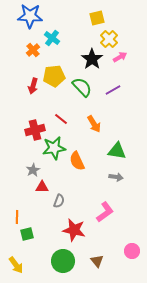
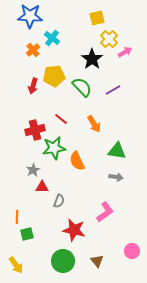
pink arrow: moved 5 px right, 5 px up
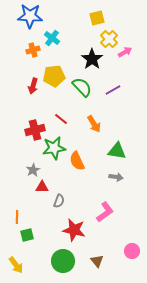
orange cross: rotated 24 degrees clockwise
green square: moved 1 px down
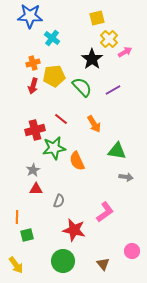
orange cross: moved 13 px down
gray arrow: moved 10 px right
red triangle: moved 6 px left, 2 px down
brown triangle: moved 6 px right, 3 px down
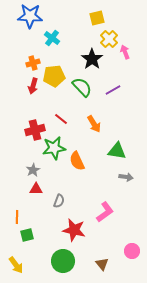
pink arrow: rotated 80 degrees counterclockwise
brown triangle: moved 1 px left
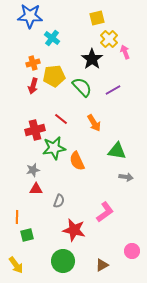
orange arrow: moved 1 px up
gray star: rotated 16 degrees clockwise
brown triangle: moved 1 px down; rotated 40 degrees clockwise
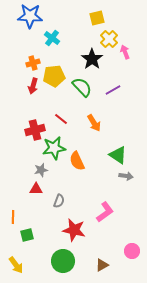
green triangle: moved 1 px right, 4 px down; rotated 24 degrees clockwise
gray star: moved 8 px right
gray arrow: moved 1 px up
orange line: moved 4 px left
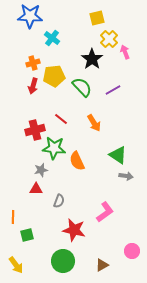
green star: rotated 15 degrees clockwise
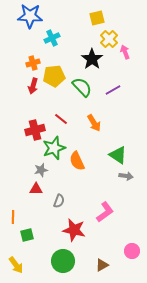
cyan cross: rotated 28 degrees clockwise
green star: rotated 25 degrees counterclockwise
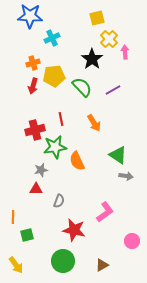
pink arrow: rotated 16 degrees clockwise
red line: rotated 40 degrees clockwise
green star: moved 1 px right, 1 px up; rotated 10 degrees clockwise
pink circle: moved 10 px up
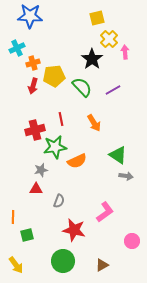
cyan cross: moved 35 px left, 10 px down
orange semicircle: rotated 90 degrees counterclockwise
